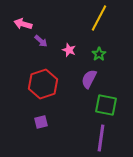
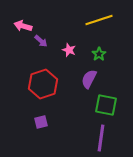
yellow line: moved 2 px down; rotated 44 degrees clockwise
pink arrow: moved 2 px down
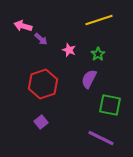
purple arrow: moved 2 px up
green star: moved 1 px left
green square: moved 4 px right
purple square: rotated 24 degrees counterclockwise
purple line: rotated 72 degrees counterclockwise
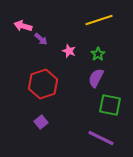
pink star: moved 1 px down
purple semicircle: moved 7 px right, 1 px up
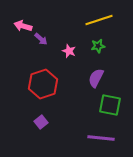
green star: moved 8 px up; rotated 24 degrees clockwise
purple line: rotated 20 degrees counterclockwise
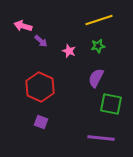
purple arrow: moved 2 px down
red hexagon: moved 3 px left, 3 px down; rotated 16 degrees counterclockwise
green square: moved 1 px right, 1 px up
purple square: rotated 32 degrees counterclockwise
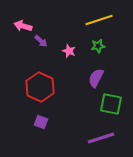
purple line: rotated 24 degrees counterclockwise
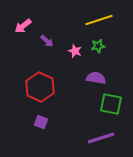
pink arrow: rotated 54 degrees counterclockwise
purple arrow: moved 6 px right
pink star: moved 6 px right
purple semicircle: rotated 72 degrees clockwise
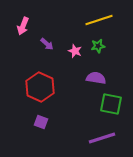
pink arrow: rotated 30 degrees counterclockwise
purple arrow: moved 3 px down
purple line: moved 1 px right
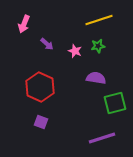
pink arrow: moved 1 px right, 2 px up
green square: moved 4 px right, 1 px up; rotated 25 degrees counterclockwise
